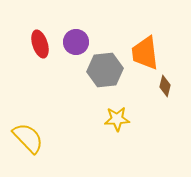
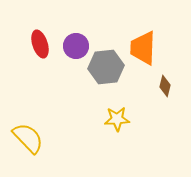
purple circle: moved 4 px down
orange trapezoid: moved 2 px left, 5 px up; rotated 9 degrees clockwise
gray hexagon: moved 1 px right, 3 px up
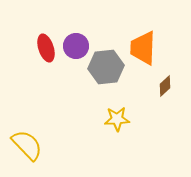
red ellipse: moved 6 px right, 4 px down
brown diamond: rotated 35 degrees clockwise
yellow semicircle: moved 1 px left, 7 px down
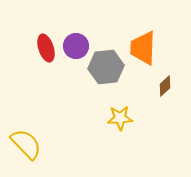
yellow star: moved 3 px right, 1 px up
yellow semicircle: moved 1 px left, 1 px up
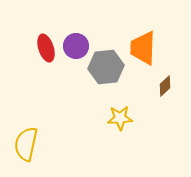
yellow semicircle: rotated 124 degrees counterclockwise
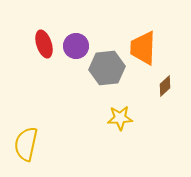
red ellipse: moved 2 px left, 4 px up
gray hexagon: moved 1 px right, 1 px down
